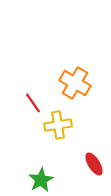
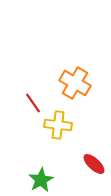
yellow cross: rotated 16 degrees clockwise
red ellipse: rotated 15 degrees counterclockwise
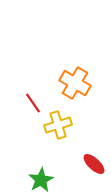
yellow cross: rotated 24 degrees counterclockwise
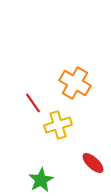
red ellipse: moved 1 px left, 1 px up
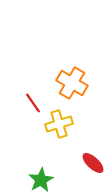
orange cross: moved 3 px left
yellow cross: moved 1 px right, 1 px up
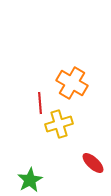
red line: moved 7 px right; rotated 30 degrees clockwise
green star: moved 11 px left
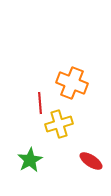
orange cross: rotated 8 degrees counterclockwise
red ellipse: moved 2 px left, 2 px up; rotated 10 degrees counterclockwise
green star: moved 20 px up
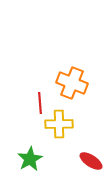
yellow cross: rotated 16 degrees clockwise
green star: moved 1 px up
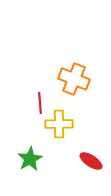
orange cross: moved 2 px right, 4 px up
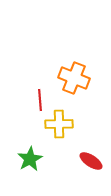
orange cross: moved 1 px up
red line: moved 3 px up
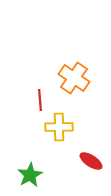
orange cross: rotated 12 degrees clockwise
yellow cross: moved 3 px down
green star: moved 16 px down
